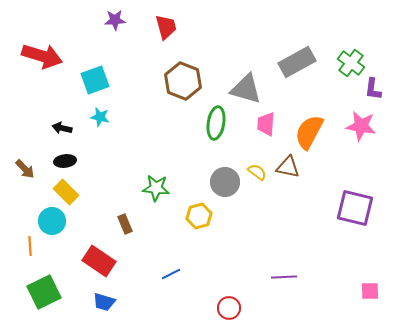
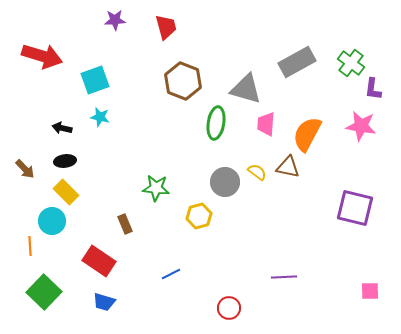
orange semicircle: moved 2 px left, 2 px down
green square: rotated 20 degrees counterclockwise
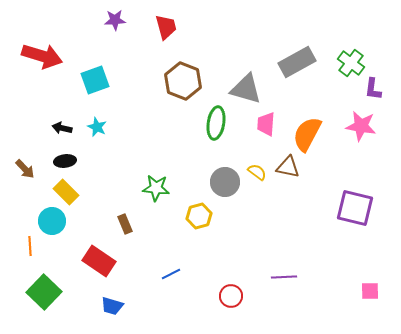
cyan star: moved 3 px left, 10 px down; rotated 12 degrees clockwise
blue trapezoid: moved 8 px right, 4 px down
red circle: moved 2 px right, 12 px up
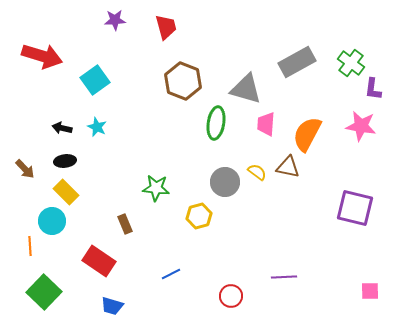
cyan square: rotated 16 degrees counterclockwise
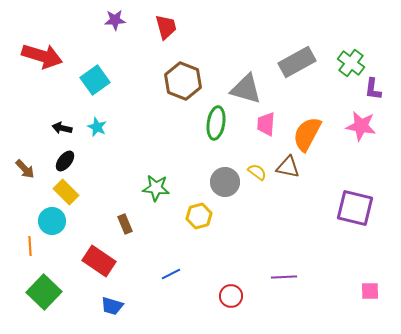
black ellipse: rotated 45 degrees counterclockwise
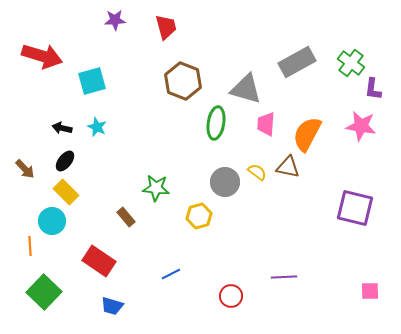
cyan square: moved 3 px left, 1 px down; rotated 20 degrees clockwise
brown rectangle: moved 1 px right, 7 px up; rotated 18 degrees counterclockwise
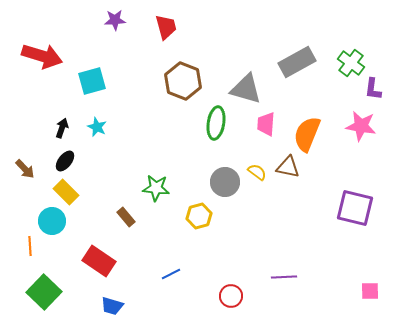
black arrow: rotated 96 degrees clockwise
orange semicircle: rotated 6 degrees counterclockwise
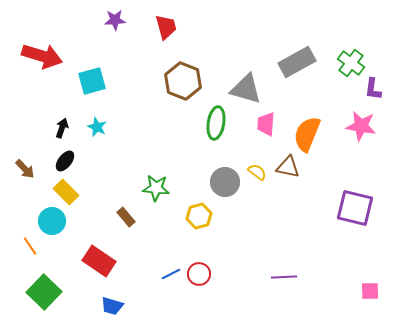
orange line: rotated 30 degrees counterclockwise
red circle: moved 32 px left, 22 px up
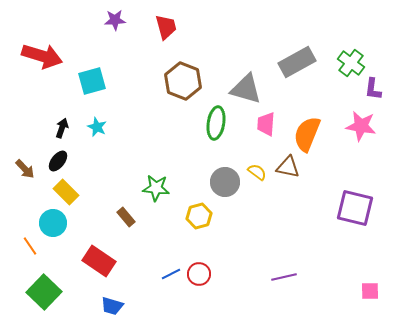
black ellipse: moved 7 px left
cyan circle: moved 1 px right, 2 px down
purple line: rotated 10 degrees counterclockwise
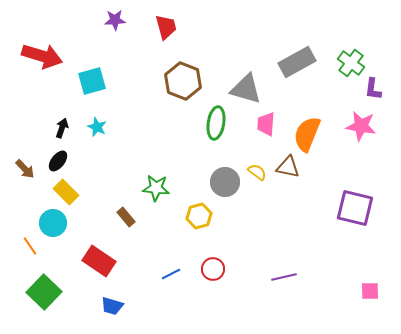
red circle: moved 14 px right, 5 px up
